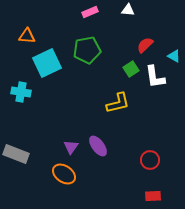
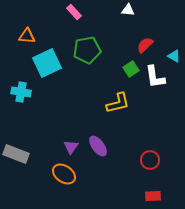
pink rectangle: moved 16 px left; rotated 70 degrees clockwise
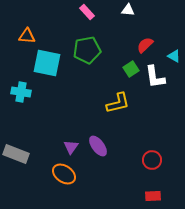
pink rectangle: moved 13 px right
cyan square: rotated 36 degrees clockwise
red circle: moved 2 px right
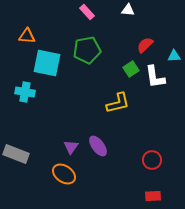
cyan triangle: rotated 32 degrees counterclockwise
cyan cross: moved 4 px right
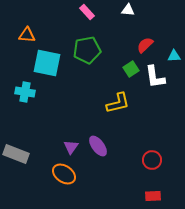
orange triangle: moved 1 px up
